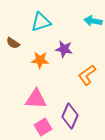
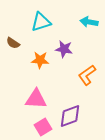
cyan arrow: moved 4 px left, 1 px down
purple diamond: rotated 45 degrees clockwise
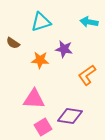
pink triangle: moved 2 px left
purple diamond: rotated 30 degrees clockwise
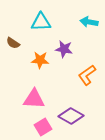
cyan triangle: rotated 15 degrees clockwise
purple diamond: moved 1 px right; rotated 20 degrees clockwise
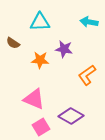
cyan triangle: moved 1 px left
pink triangle: rotated 20 degrees clockwise
pink square: moved 2 px left
